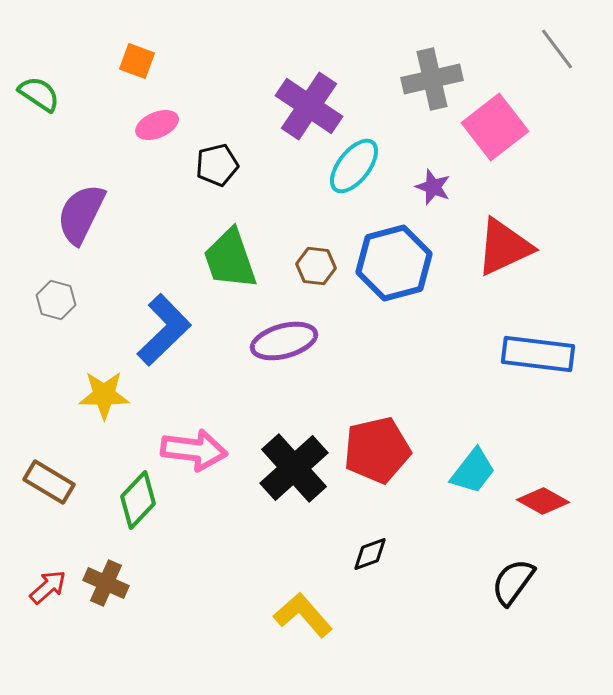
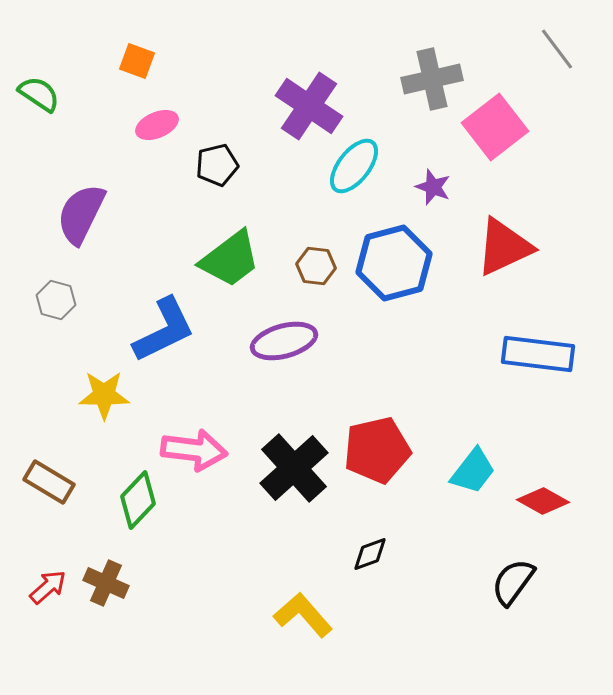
green trapezoid: rotated 108 degrees counterclockwise
blue L-shape: rotated 18 degrees clockwise
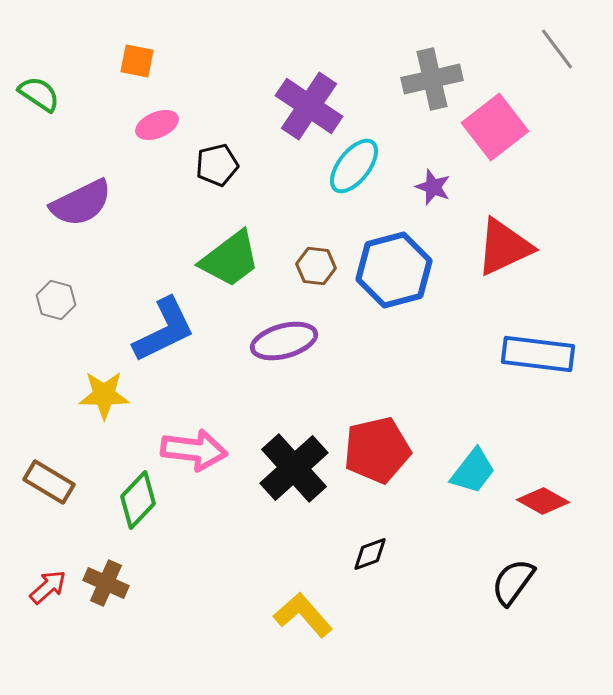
orange square: rotated 9 degrees counterclockwise
purple semicircle: moved 11 px up; rotated 142 degrees counterclockwise
blue hexagon: moved 7 px down
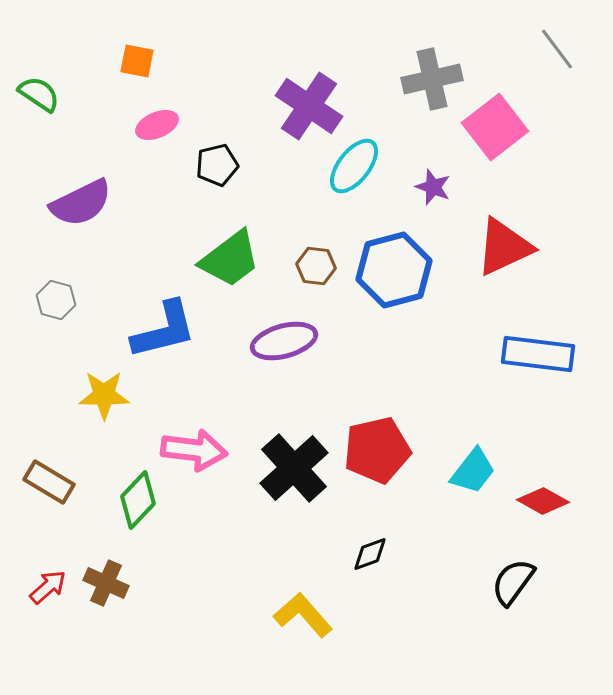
blue L-shape: rotated 12 degrees clockwise
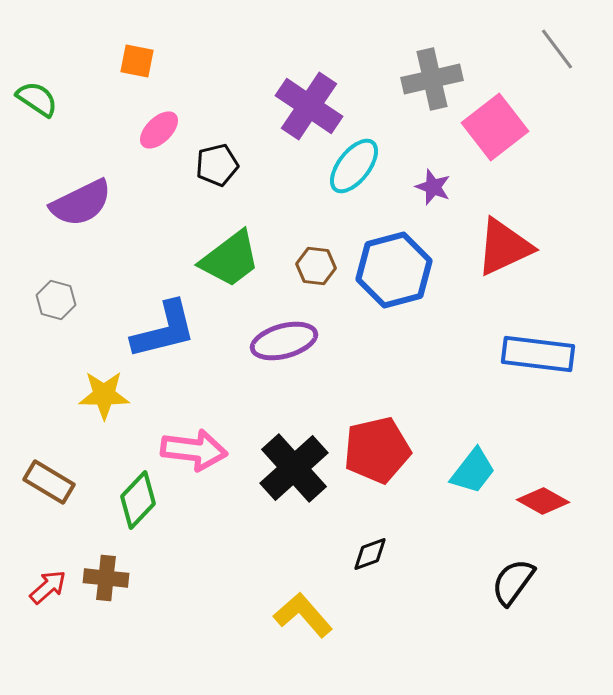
green semicircle: moved 2 px left, 5 px down
pink ellipse: moved 2 px right, 5 px down; rotated 21 degrees counterclockwise
brown cross: moved 5 px up; rotated 18 degrees counterclockwise
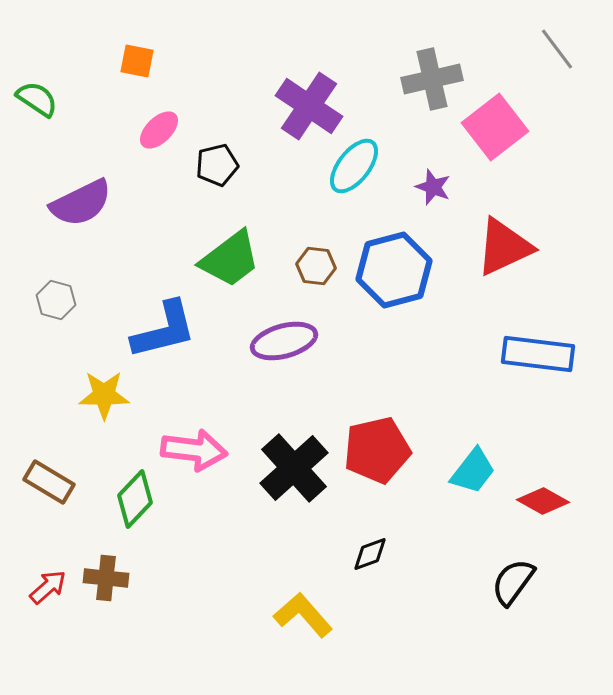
green diamond: moved 3 px left, 1 px up
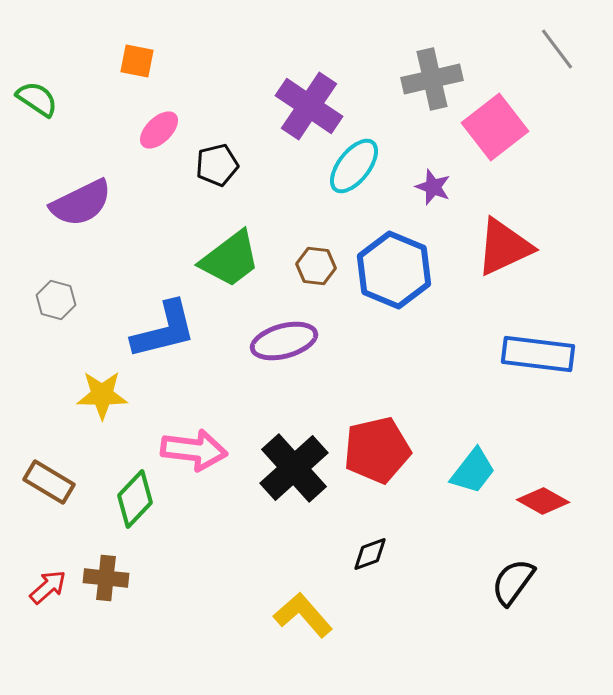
blue hexagon: rotated 22 degrees counterclockwise
yellow star: moved 2 px left
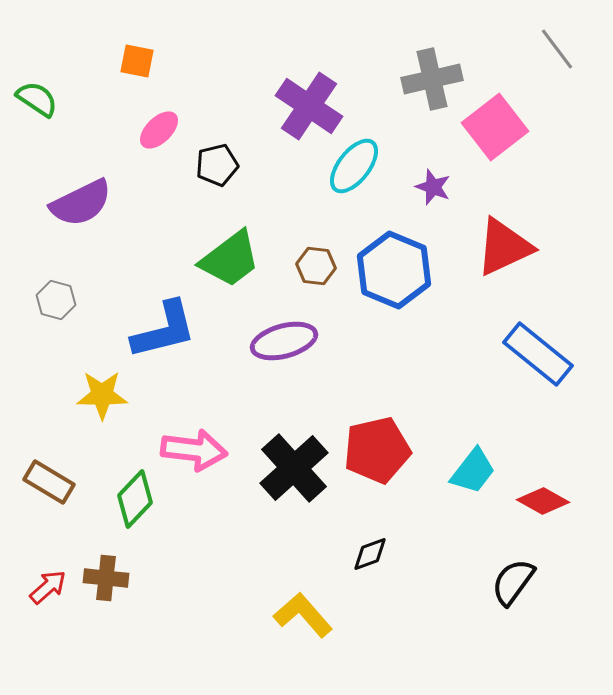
blue rectangle: rotated 32 degrees clockwise
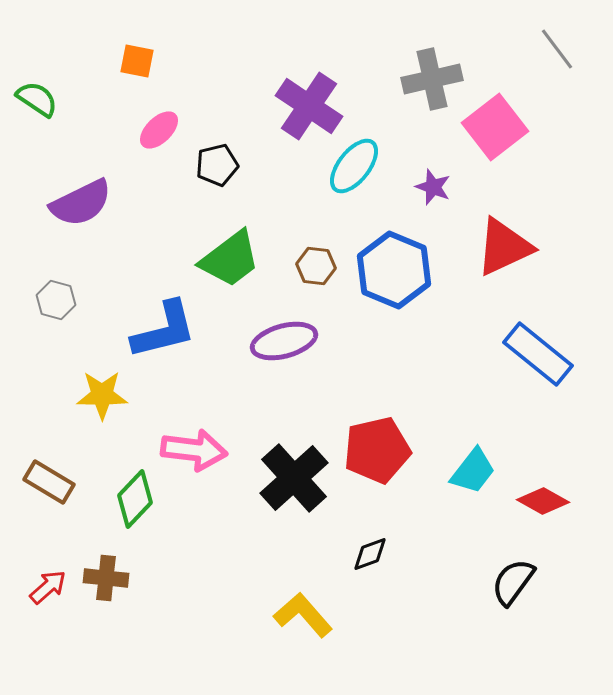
black cross: moved 10 px down
